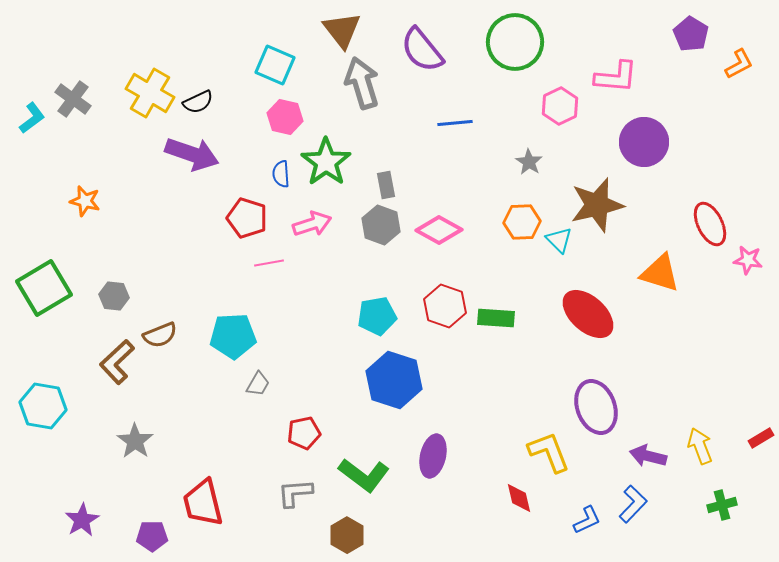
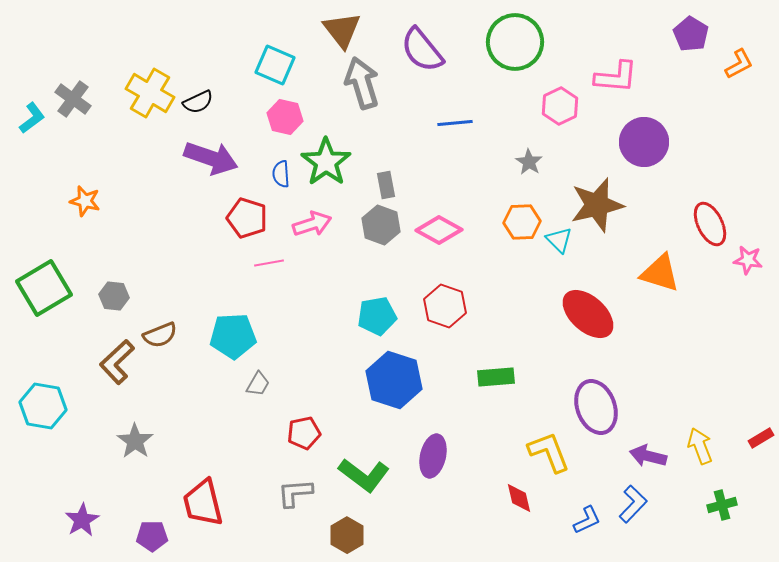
purple arrow at (192, 154): moved 19 px right, 4 px down
green rectangle at (496, 318): moved 59 px down; rotated 9 degrees counterclockwise
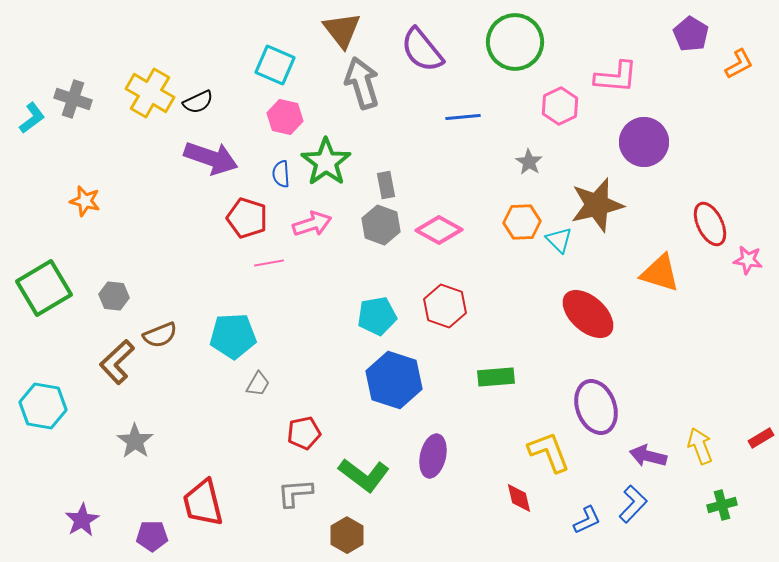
gray cross at (73, 99): rotated 18 degrees counterclockwise
blue line at (455, 123): moved 8 px right, 6 px up
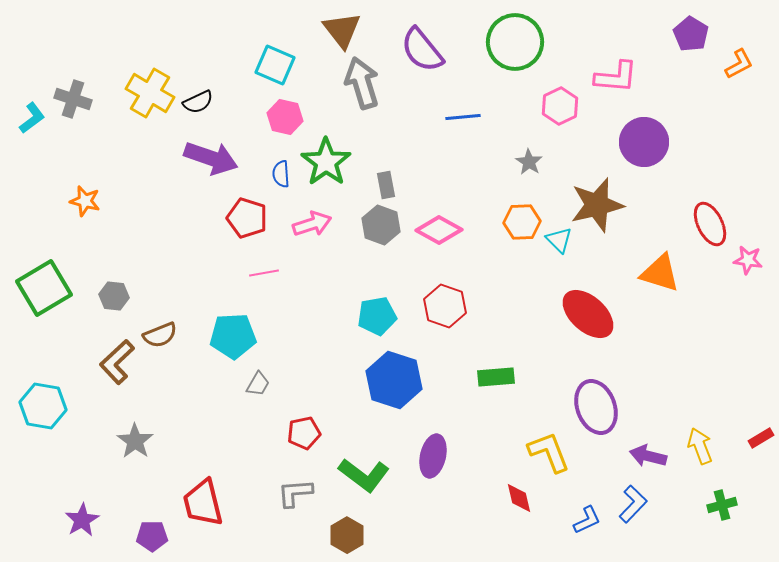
pink line at (269, 263): moved 5 px left, 10 px down
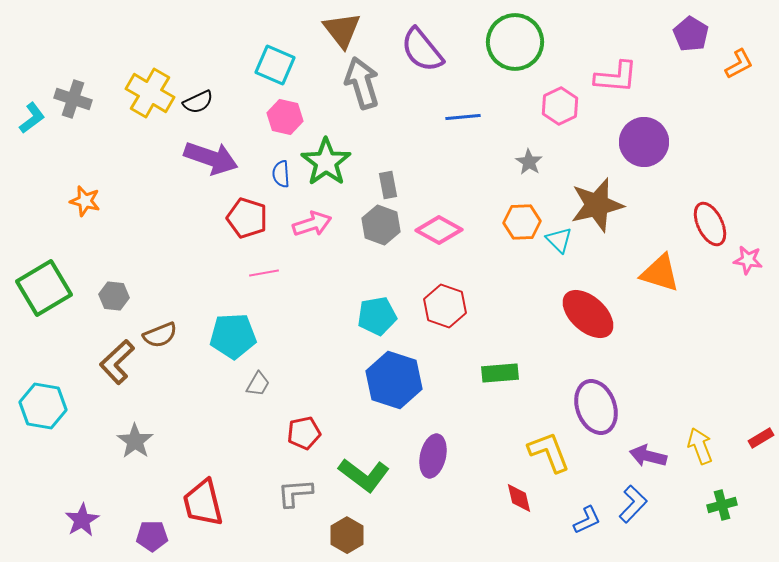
gray rectangle at (386, 185): moved 2 px right
green rectangle at (496, 377): moved 4 px right, 4 px up
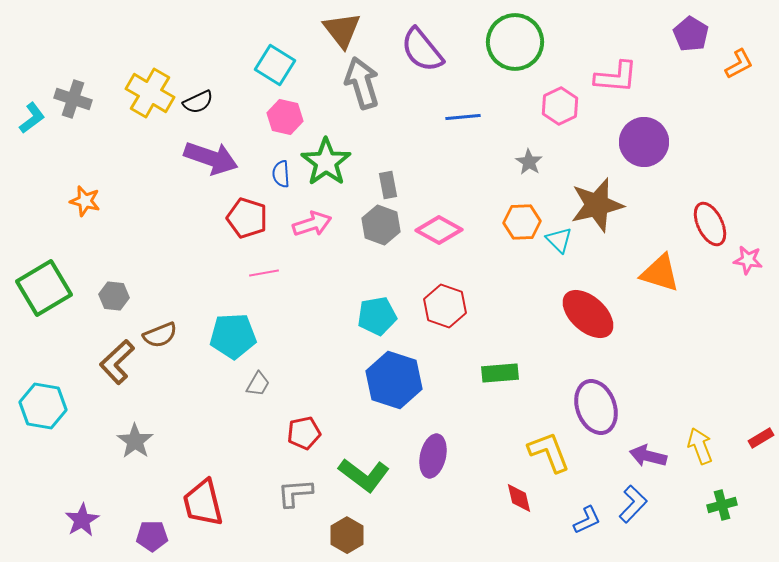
cyan square at (275, 65): rotated 9 degrees clockwise
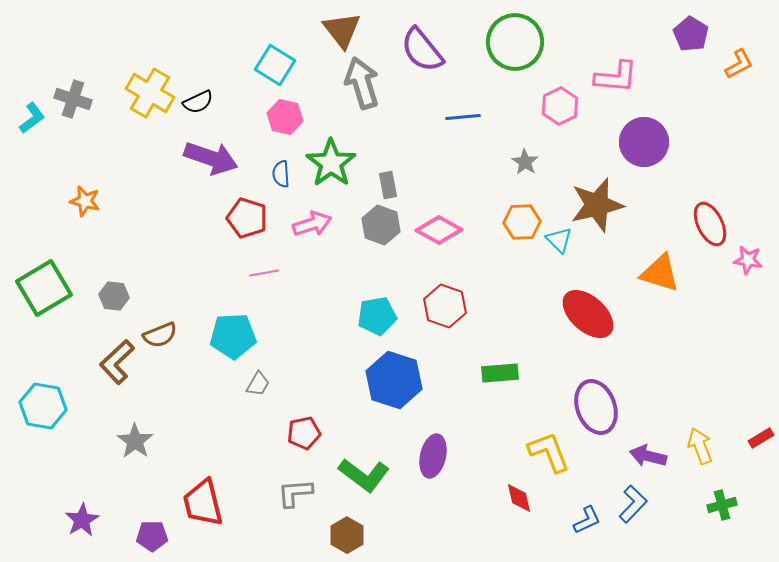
green star at (326, 162): moved 5 px right, 1 px down
gray star at (529, 162): moved 4 px left
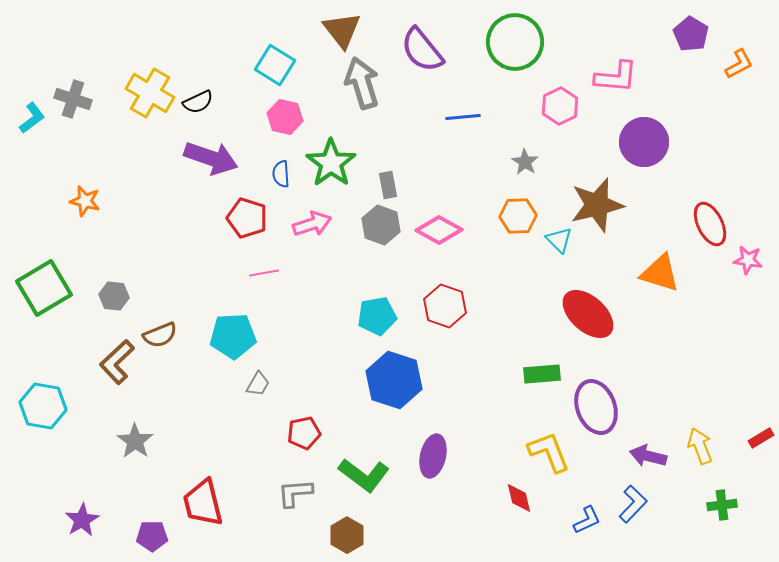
orange hexagon at (522, 222): moved 4 px left, 6 px up
green rectangle at (500, 373): moved 42 px right, 1 px down
green cross at (722, 505): rotated 8 degrees clockwise
